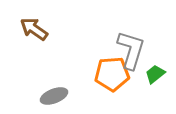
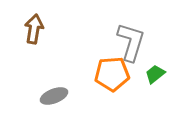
brown arrow: rotated 64 degrees clockwise
gray L-shape: moved 8 px up
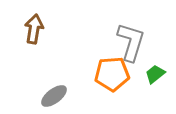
gray ellipse: rotated 16 degrees counterclockwise
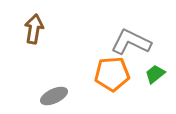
gray L-shape: rotated 81 degrees counterclockwise
gray ellipse: rotated 12 degrees clockwise
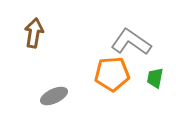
brown arrow: moved 4 px down
gray L-shape: rotated 9 degrees clockwise
green trapezoid: moved 4 px down; rotated 40 degrees counterclockwise
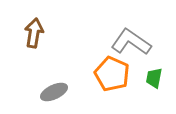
orange pentagon: rotated 28 degrees clockwise
green trapezoid: moved 1 px left
gray ellipse: moved 4 px up
